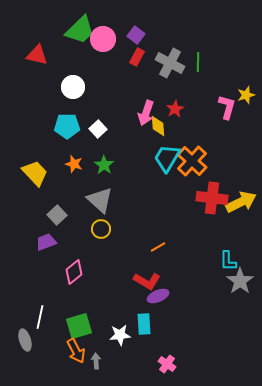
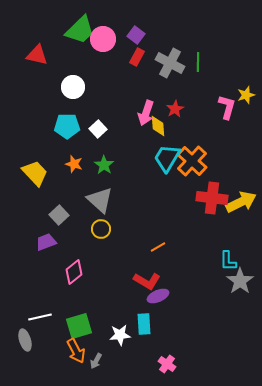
gray square: moved 2 px right
white line: rotated 65 degrees clockwise
gray arrow: rotated 147 degrees counterclockwise
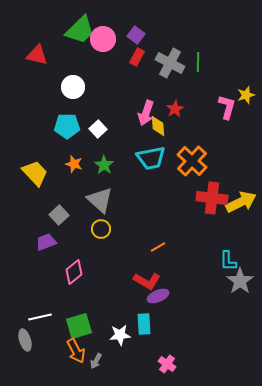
cyan trapezoid: moved 16 px left; rotated 132 degrees counterclockwise
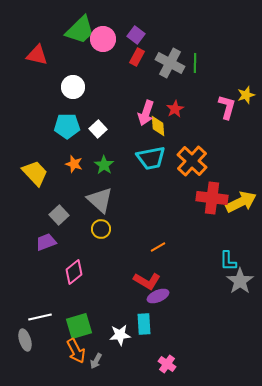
green line: moved 3 px left, 1 px down
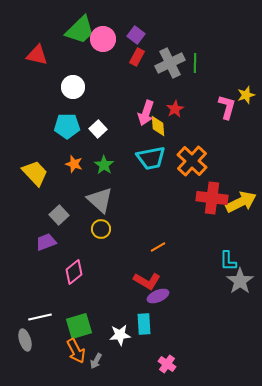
gray cross: rotated 36 degrees clockwise
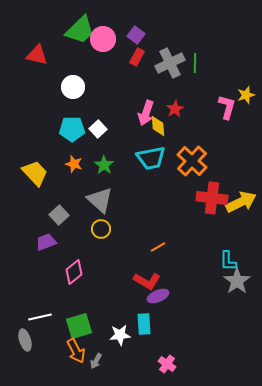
cyan pentagon: moved 5 px right, 3 px down
gray star: moved 3 px left
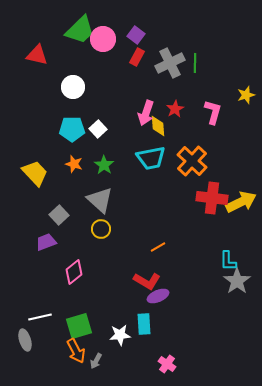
pink L-shape: moved 14 px left, 5 px down
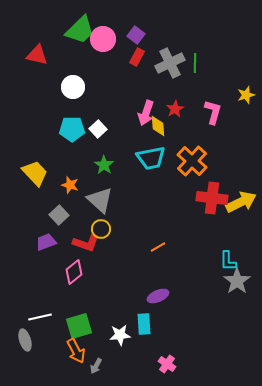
orange star: moved 4 px left, 21 px down
red L-shape: moved 61 px left, 38 px up; rotated 12 degrees counterclockwise
gray arrow: moved 5 px down
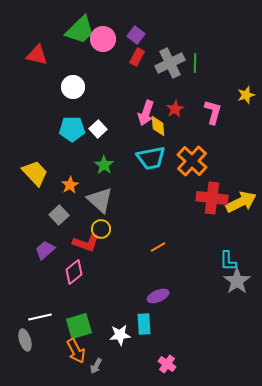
orange star: rotated 24 degrees clockwise
purple trapezoid: moved 1 px left, 8 px down; rotated 20 degrees counterclockwise
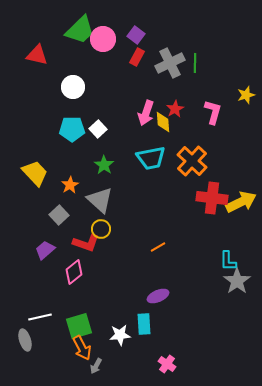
yellow diamond: moved 5 px right, 4 px up
orange arrow: moved 6 px right, 3 px up
